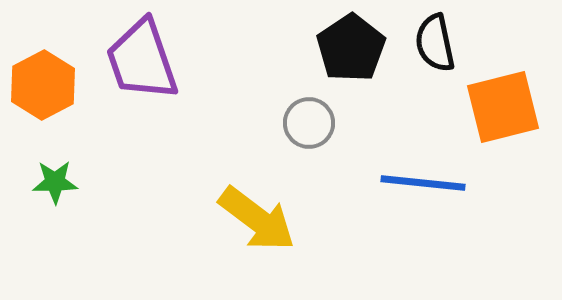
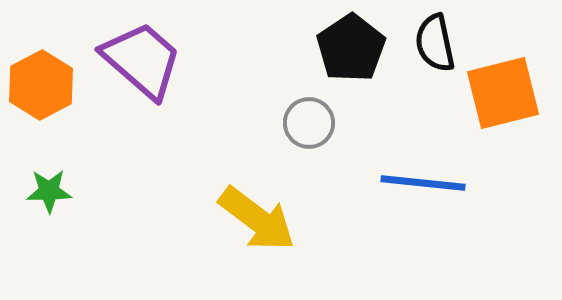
purple trapezoid: rotated 150 degrees clockwise
orange hexagon: moved 2 px left
orange square: moved 14 px up
green star: moved 6 px left, 9 px down
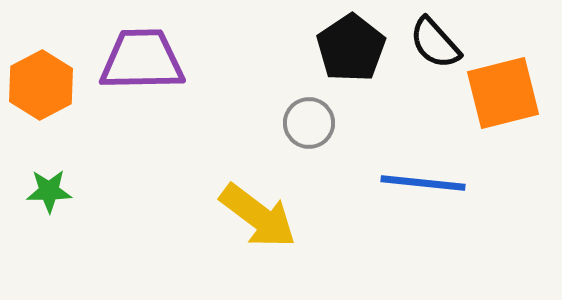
black semicircle: rotated 30 degrees counterclockwise
purple trapezoid: rotated 42 degrees counterclockwise
yellow arrow: moved 1 px right, 3 px up
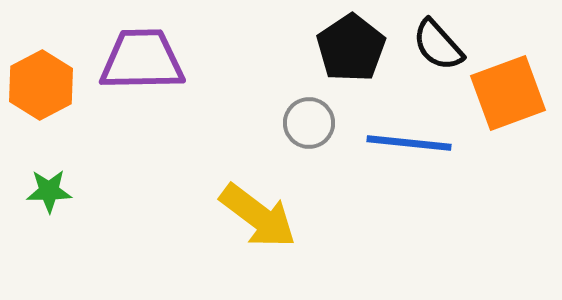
black semicircle: moved 3 px right, 2 px down
orange square: moved 5 px right; rotated 6 degrees counterclockwise
blue line: moved 14 px left, 40 px up
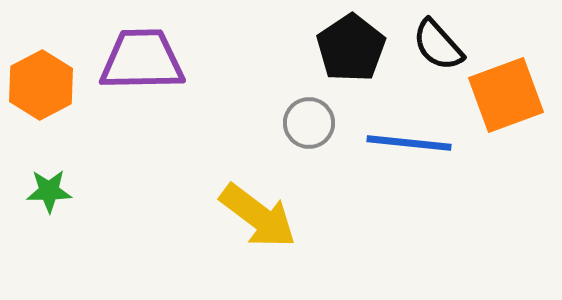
orange square: moved 2 px left, 2 px down
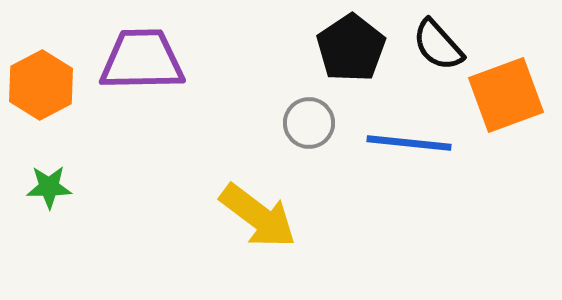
green star: moved 4 px up
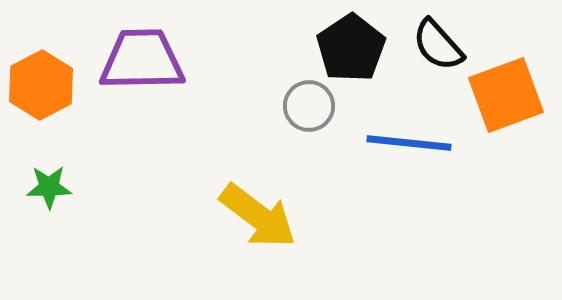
gray circle: moved 17 px up
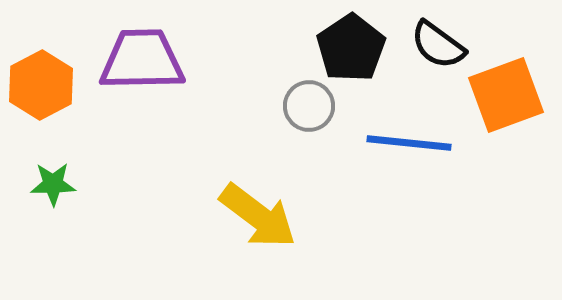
black semicircle: rotated 12 degrees counterclockwise
green star: moved 4 px right, 3 px up
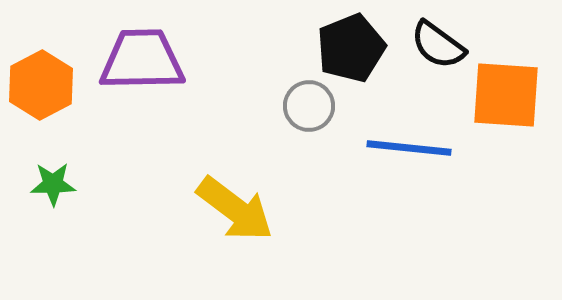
black pentagon: rotated 12 degrees clockwise
orange square: rotated 24 degrees clockwise
blue line: moved 5 px down
yellow arrow: moved 23 px left, 7 px up
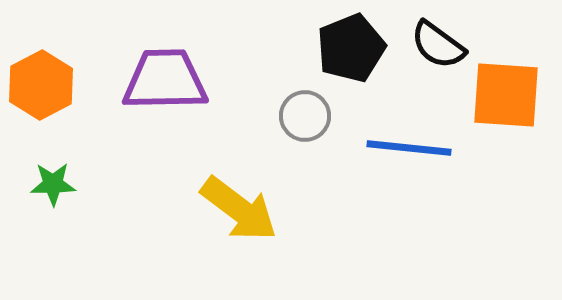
purple trapezoid: moved 23 px right, 20 px down
gray circle: moved 4 px left, 10 px down
yellow arrow: moved 4 px right
